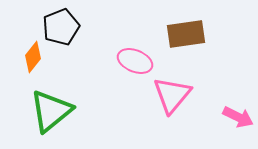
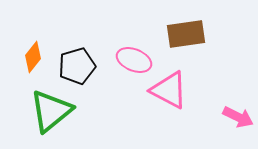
black pentagon: moved 16 px right, 39 px down; rotated 6 degrees clockwise
pink ellipse: moved 1 px left, 1 px up
pink triangle: moved 3 px left, 5 px up; rotated 42 degrees counterclockwise
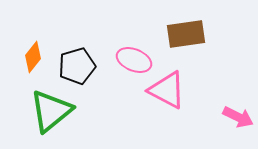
pink triangle: moved 2 px left
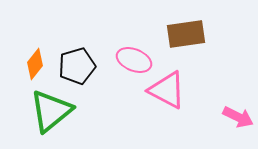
orange diamond: moved 2 px right, 7 px down
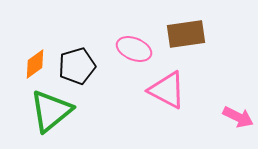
pink ellipse: moved 11 px up
orange diamond: rotated 16 degrees clockwise
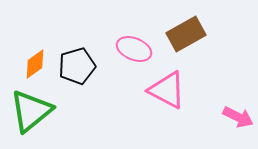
brown rectangle: rotated 21 degrees counterclockwise
green triangle: moved 20 px left
